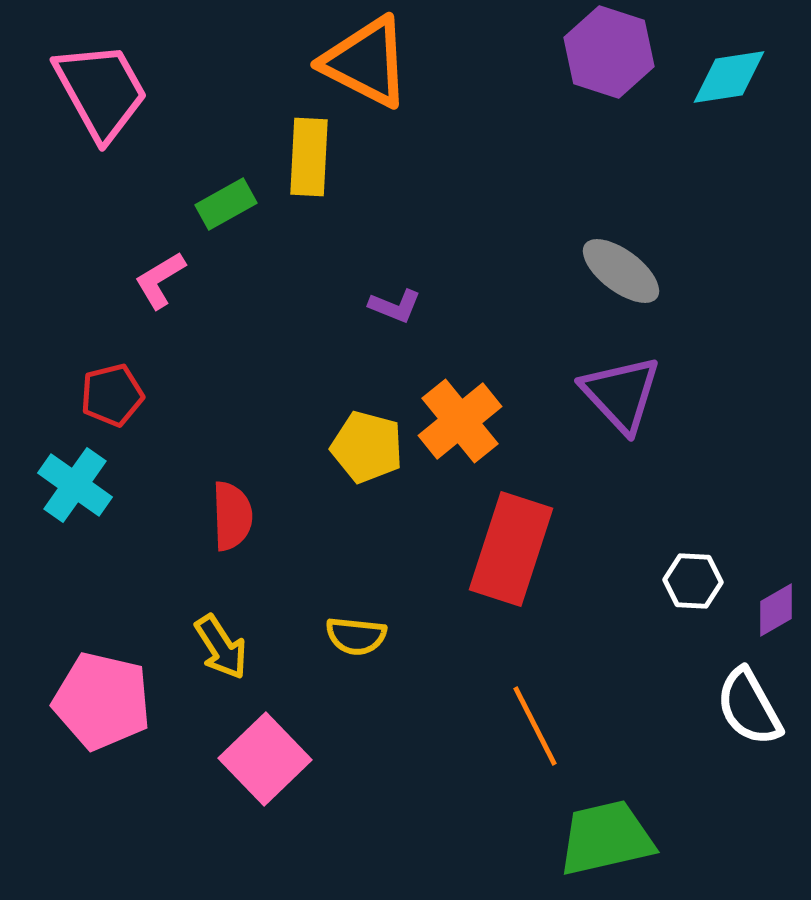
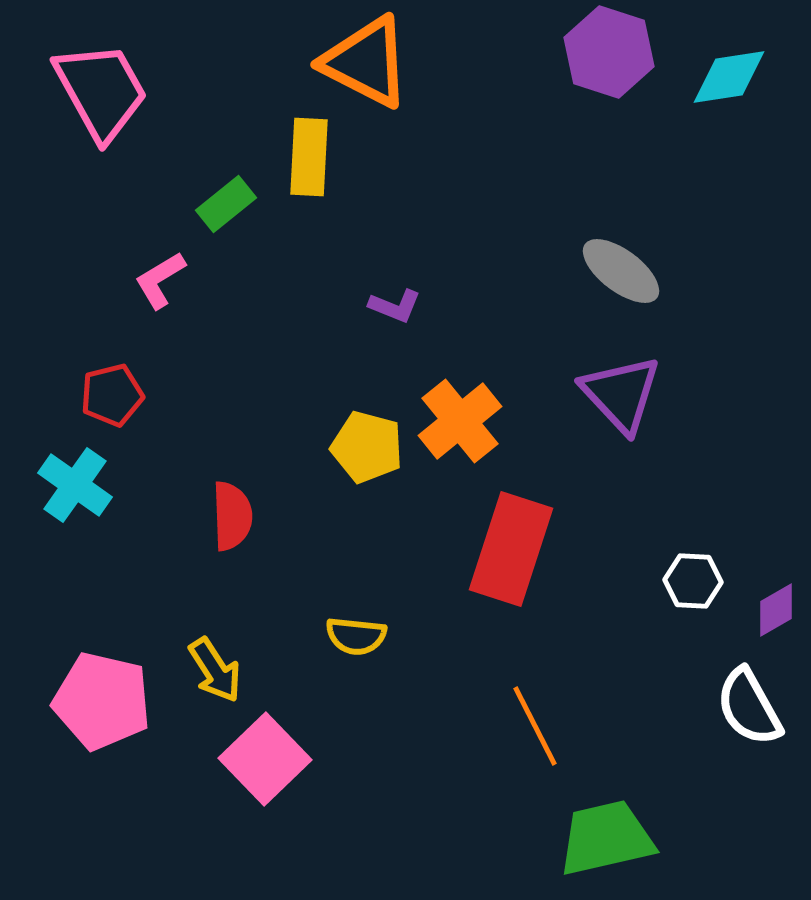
green rectangle: rotated 10 degrees counterclockwise
yellow arrow: moved 6 px left, 23 px down
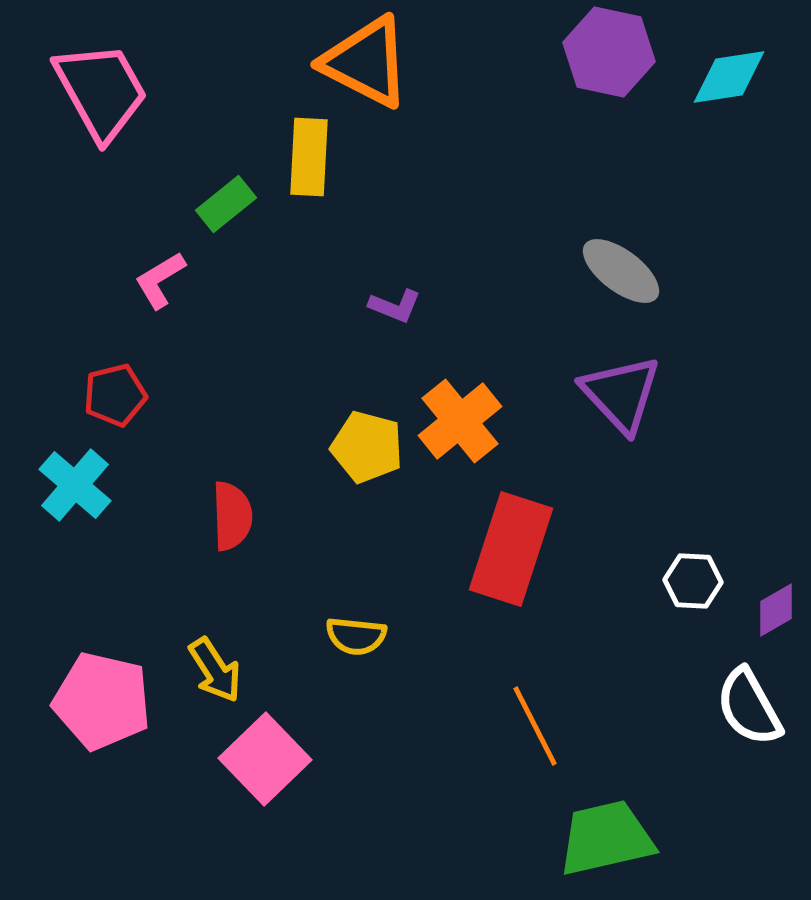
purple hexagon: rotated 6 degrees counterclockwise
red pentagon: moved 3 px right
cyan cross: rotated 6 degrees clockwise
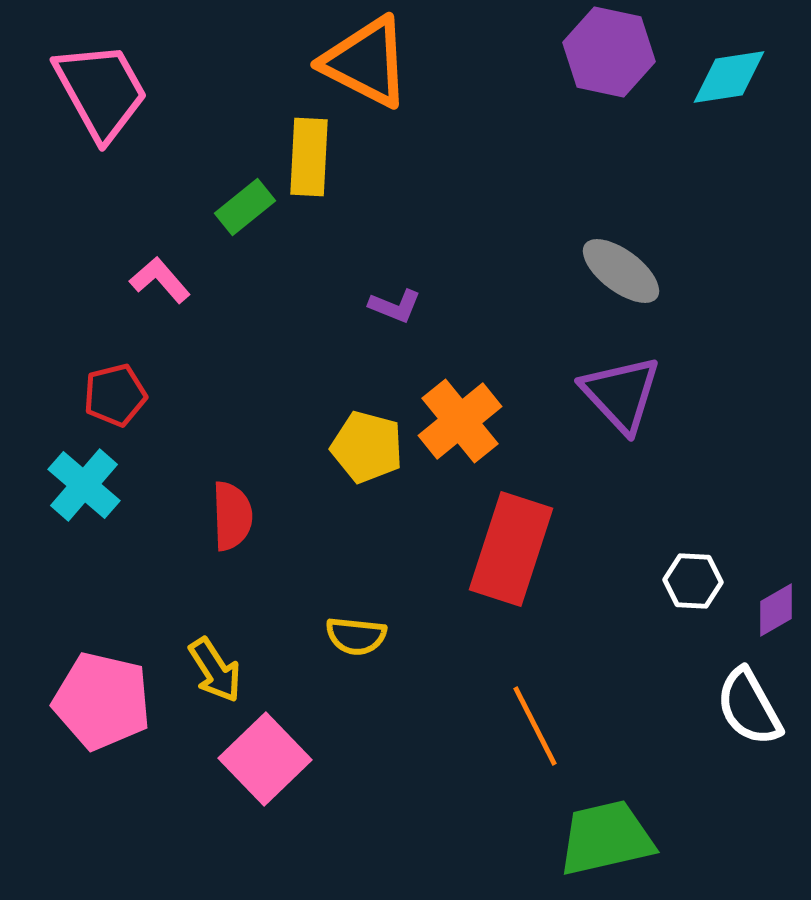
green rectangle: moved 19 px right, 3 px down
pink L-shape: rotated 80 degrees clockwise
cyan cross: moved 9 px right
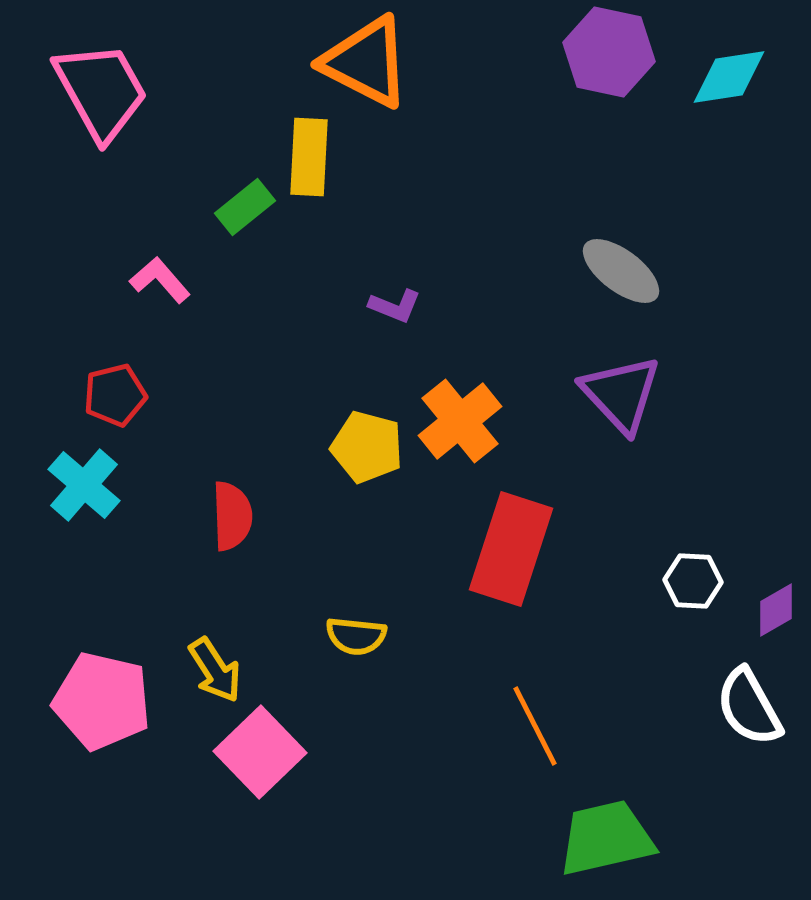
pink square: moved 5 px left, 7 px up
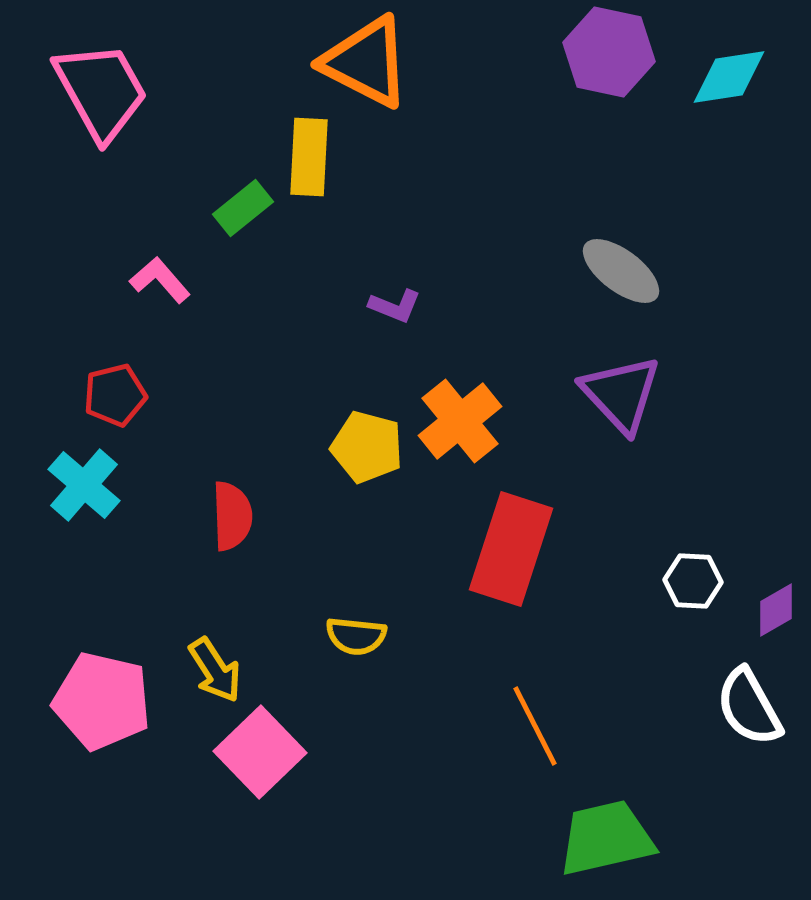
green rectangle: moved 2 px left, 1 px down
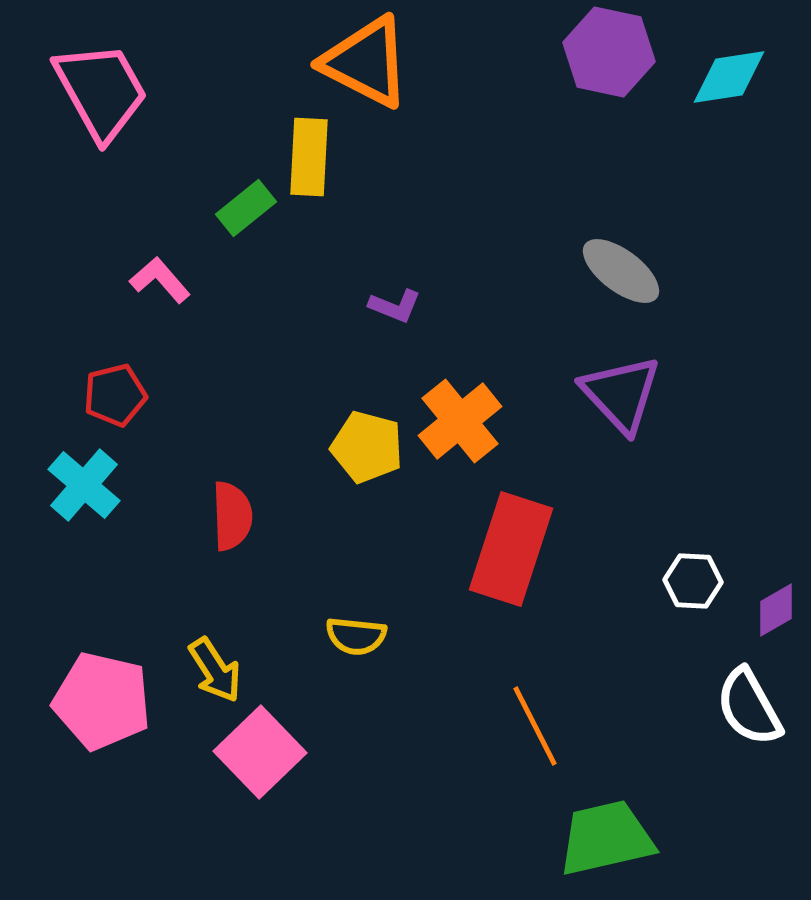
green rectangle: moved 3 px right
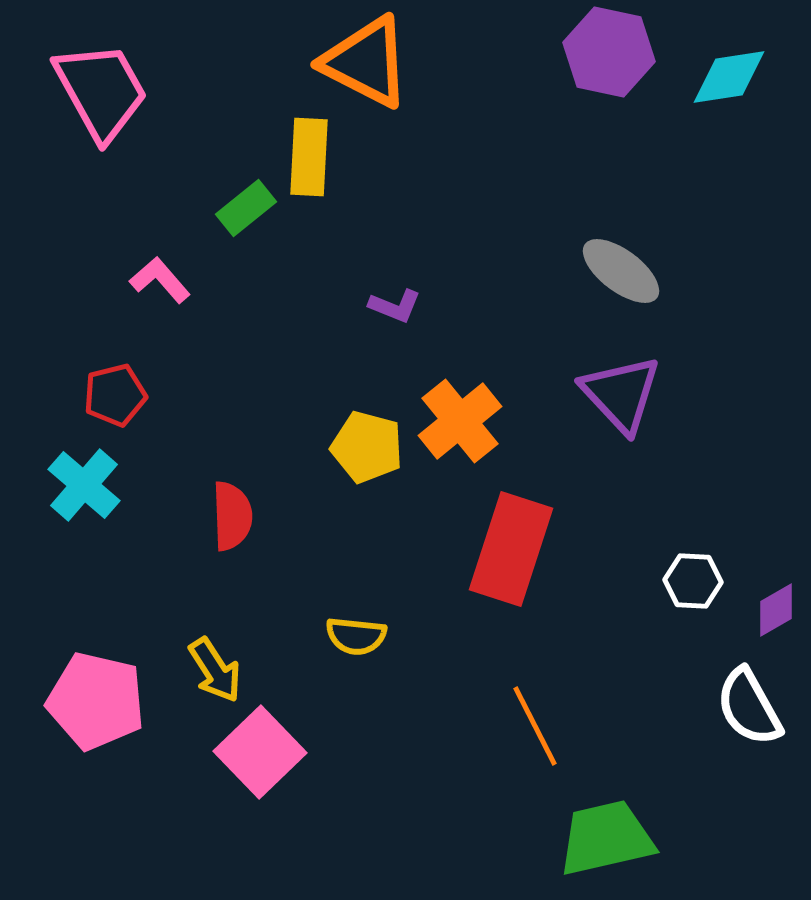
pink pentagon: moved 6 px left
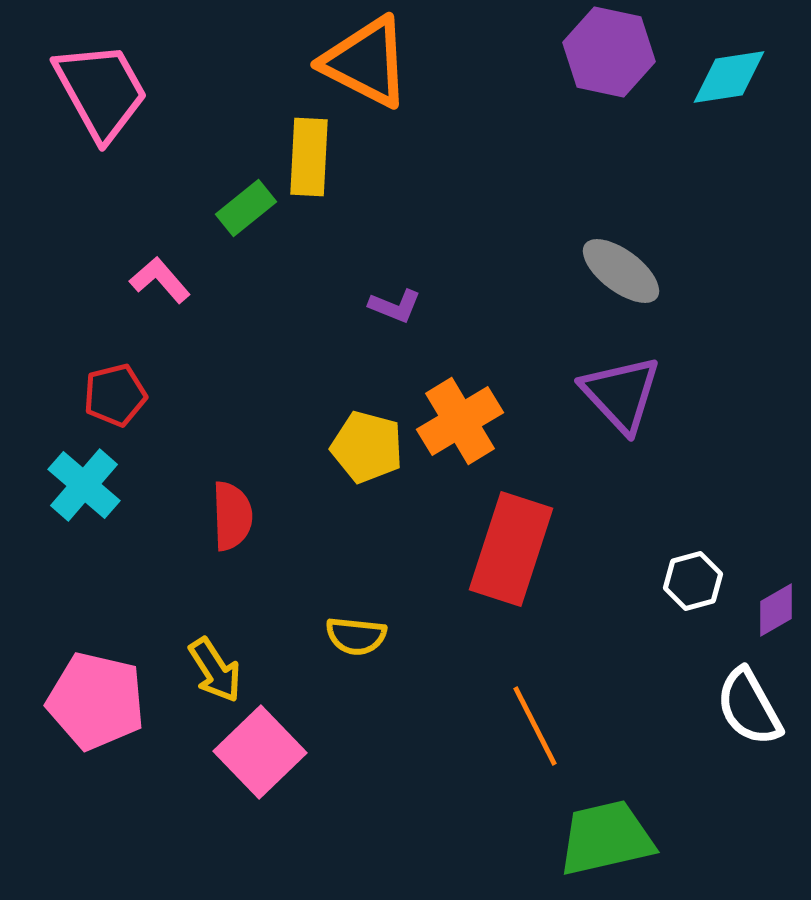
orange cross: rotated 8 degrees clockwise
white hexagon: rotated 18 degrees counterclockwise
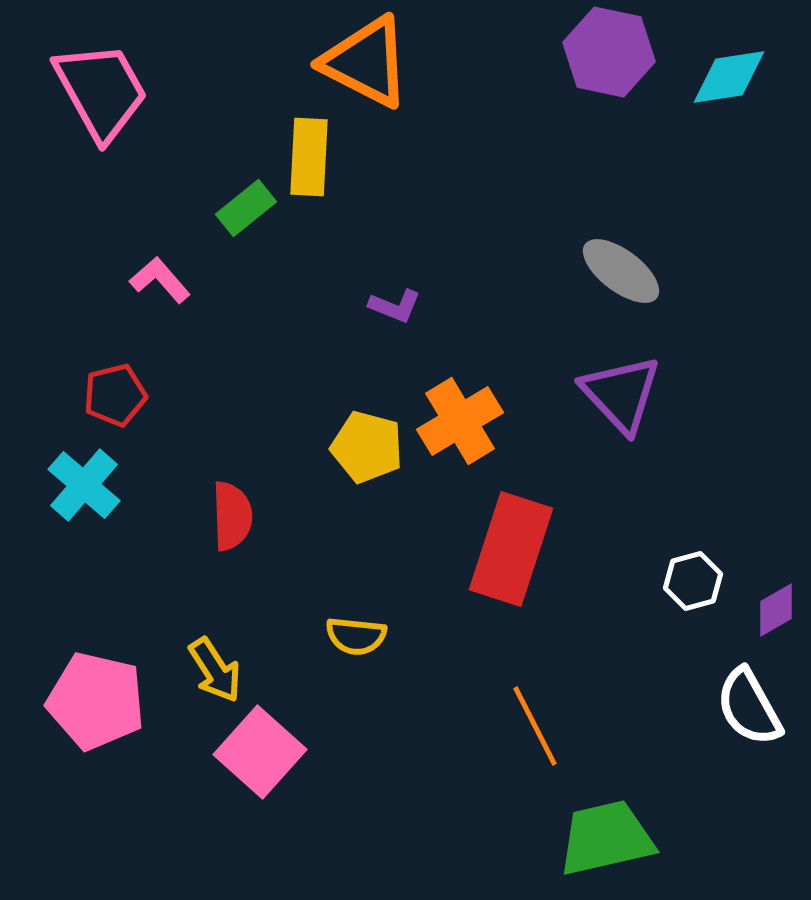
pink square: rotated 4 degrees counterclockwise
